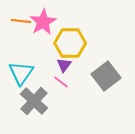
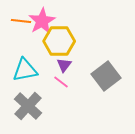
pink star: moved 1 px left, 1 px up
yellow hexagon: moved 11 px left, 2 px up
cyan triangle: moved 4 px right, 3 px up; rotated 44 degrees clockwise
gray cross: moved 6 px left, 5 px down
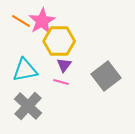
orange line: rotated 24 degrees clockwise
pink line: rotated 21 degrees counterclockwise
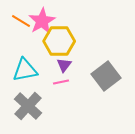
pink line: rotated 28 degrees counterclockwise
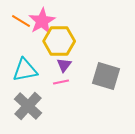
gray square: rotated 36 degrees counterclockwise
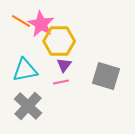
pink star: moved 1 px left, 3 px down; rotated 12 degrees counterclockwise
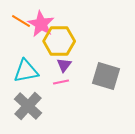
cyan triangle: moved 1 px right, 1 px down
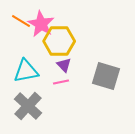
purple triangle: rotated 21 degrees counterclockwise
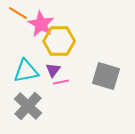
orange line: moved 3 px left, 8 px up
purple triangle: moved 11 px left, 5 px down; rotated 21 degrees clockwise
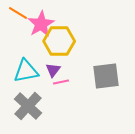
pink star: rotated 12 degrees clockwise
gray square: rotated 24 degrees counterclockwise
